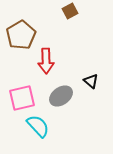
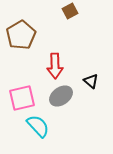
red arrow: moved 9 px right, 5 px down
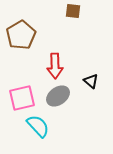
brown square: moved 3 px right; rotated 35 degrees clockwise
gray ellipse: moved 3 px left
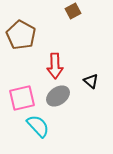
brown square: rotated 35 degrees counterclockwise
brown pentagon: rotated 12 degrees counterclockwise
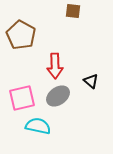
brown square: rotated 35 degrees clockwise
cyan semicircle: rotated 35 degrees counterclockwise
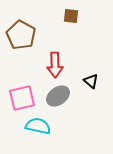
brown square: moved 2 px left, 5 px down
red arrow: moved 1 px up
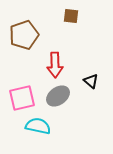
brown pentagon: moved 3 px right; rotated 24 degrees clockwise
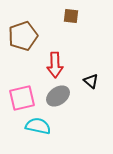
brown pentagon: moved 1 px left, 1 px down
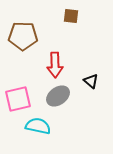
brown pentagon: rotated 20 degrees clockwise
pink square: moved 4 px left, 1 px down
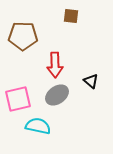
gray ellipse: moved 1 px left, 1 px up
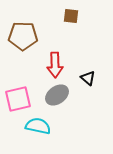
black triangle: moved 3 px left, 3 px up
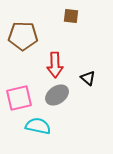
pink square: moved 1 px right, 1 px up
